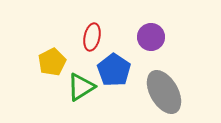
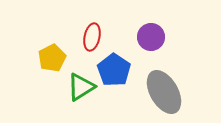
yellow pentagon: moved 4 px up
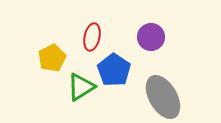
gray ellipse: moved 1 px left, 5 px down
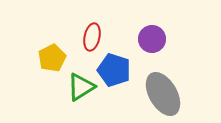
purple circle: moved 1 px right, 2 px down
blue pentagon: rotated 16 degrees counterclockwise
gray ellipse: moved 3 px up
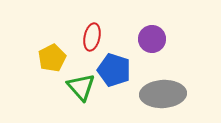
green triangle: rotated 40 degrees counterclockwise
gray ellipse: rotated 63 degrees counterclockwise
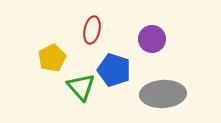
red ellipse: moved 7 px up
